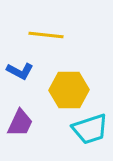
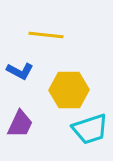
purple trapezoid: moved 1 px down
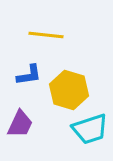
blue L-shape: moved 9 px right, 4 px down; rotated 36 degrees counterclockwise
yellow hexagon: rotated 18 degrees clockwise
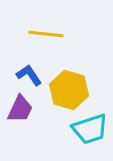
yellow line: moved 1 px up
blue L-shape: rotated 116 degrees counterclockwise
purple trapezoid: moved 15 px up
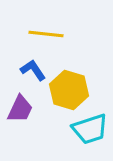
blue L-shape: moved 4 px right, 5 px up
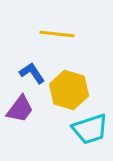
yellow line: moved 11 px right
blue L-shape: moved 1 px left, 3 px down
purple trapezoid: rotated 12 degrees clockwise
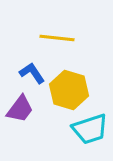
yellow line: moved 4 px down
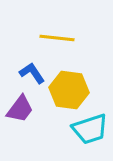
yellow hexagon: rotated 9 degrees counterclockwise
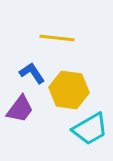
cyan trapezoid: rotated 12 degrees counterclockwise
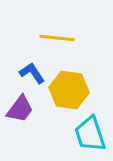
cyan trapezoid: moved 5 px down; rotated 102 degrees clockwise
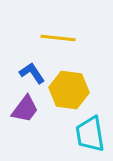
yellow line: moved 1 px right
purple trapezoid: moved 5 px right
cyan trapezoid: rotated 9 degrees clockwise
